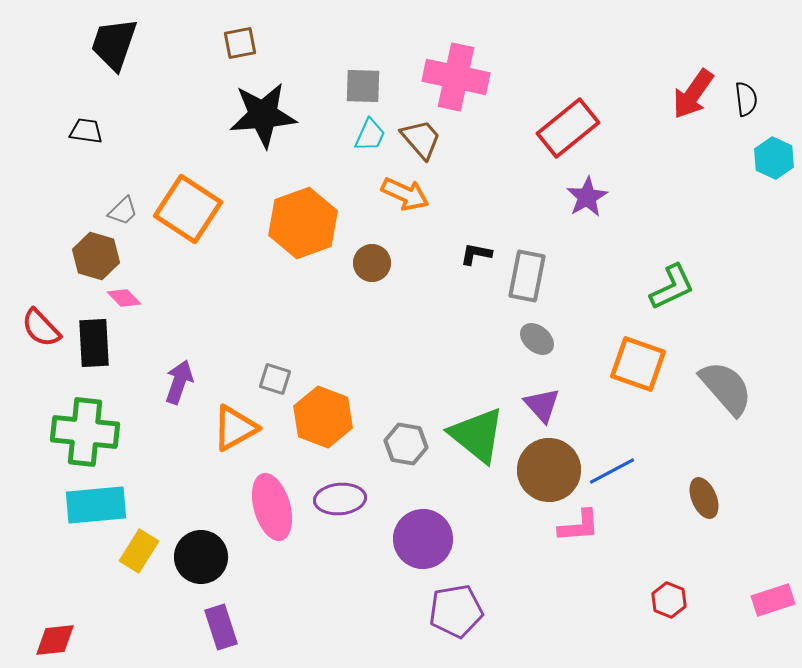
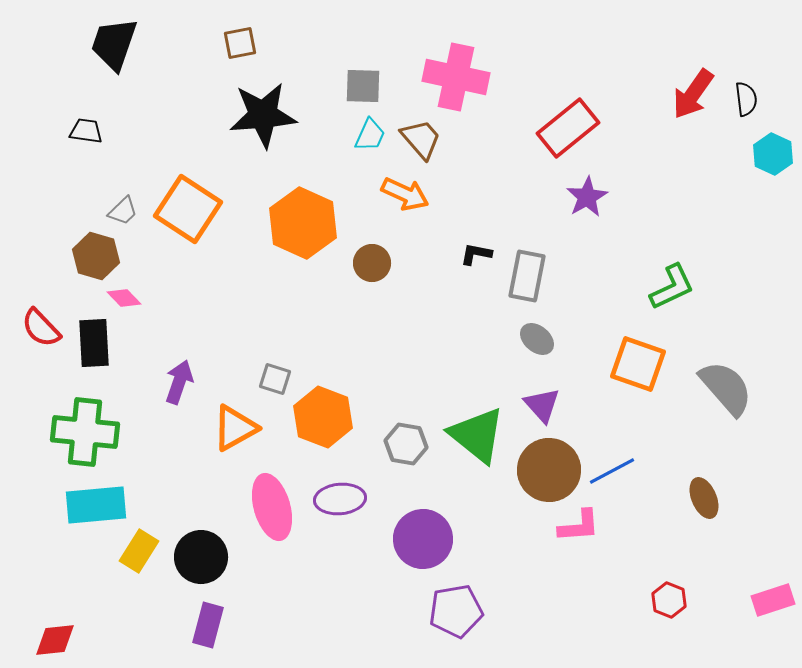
cyan hexagon at (774, 158): moved 1 px left, 4 px up
orange hexagon at (303, 223): rotated 16 degrees counterclockwise
purple rectangle at (221, 627): moved 13 px left, 2 px up; rotated 33 degrees clockwise
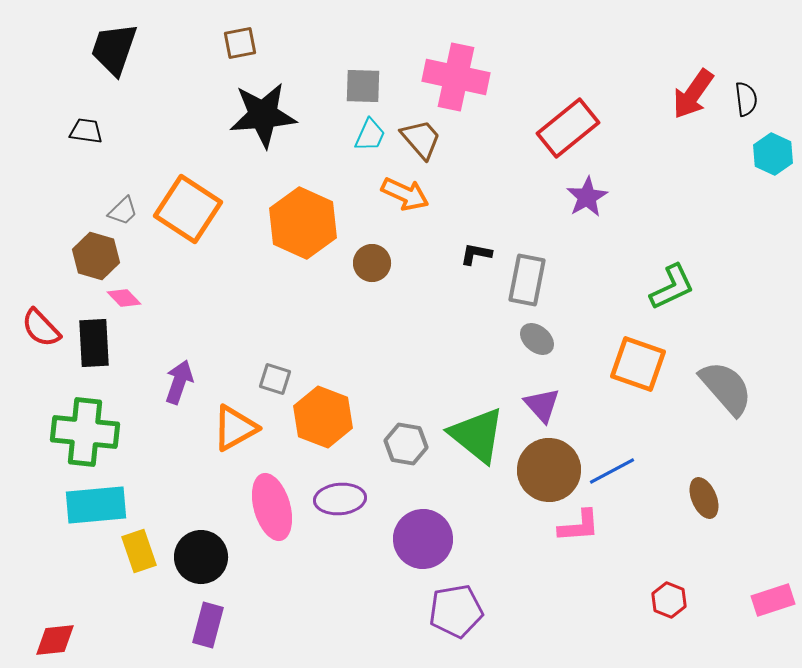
black trapezoid at (114, 44): moved 5 px down
gray rectangle at (527, 276): moved 4 px down
yellow rectangle at (139, 551): rotated 51 degrees counterclockwise
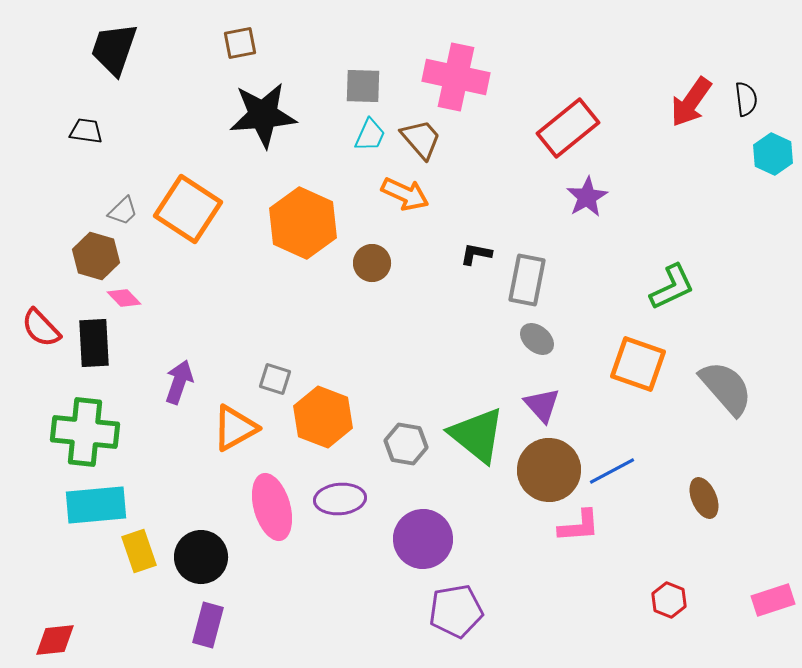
red arrow at (693, 94): moved 2 px left, 8 px down
